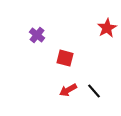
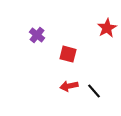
red square: moved 3 px right, 4 px up
red arrow: moved 1 px right, 4 px up; rotated 18 degrees clockwise
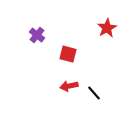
black line: moved 2 px down
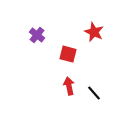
red star: moved 13 px left, 4 px down; rotated 18 degrees counterclockwise
red arrow: rotated 90 degrees clockwise
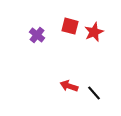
red star: rotated 24 degrees clockwise
red square: moved 2 px right, 28 px up
red arrow: rotated 60 degrees counterclockwise
